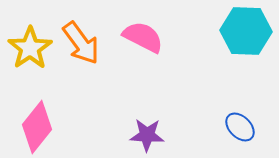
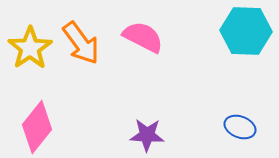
blue ellipse: rotated 24 degrees counterclockwise
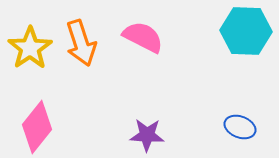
orange arrow: rotated 18 degrees clockwise
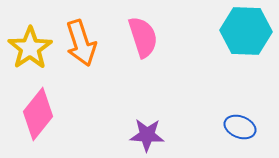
pink semicircle: rotated 45 degrees clockwise
pink diamond: moved 1 px right, 13 px up
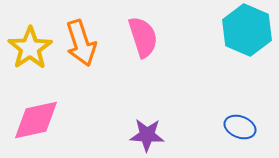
cyan hexagon: moved 1 px right, 1 px up; rotated 21 degrees clockwise
pink diamond: moved 2 px left, 6 px down; rotated 39 degrees clockwise
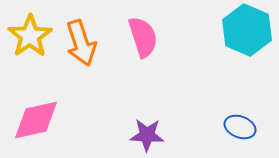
yellow star: moved 12 px up
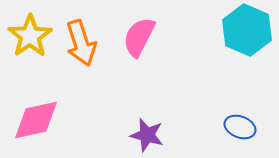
pink semicircle: moved 4 px left; rotated 135 degrees counterclockwise
purple star: rotated 12 degrees clockwise
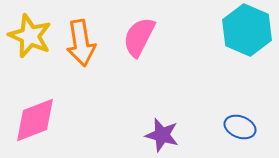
yellow star: rotated 15 degrees counterclockwise
orange arrow: rotated 9 degrees clockwise
pink diamond: moved 1 px left; rotated 9 degrees counterclockwise
purple star: moved 15 px right
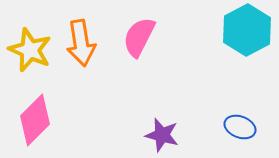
cyan hexagon: rotated 9 degrees clockwise
yellow star: moved 14 px down
pink diamond: rotated 24 degrees counterclockwise
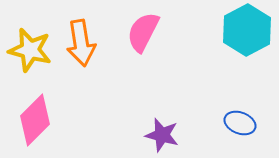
pink semicircle: moved 4 px right, 5 px up
yellow star: rotated 9 degrees counterclockwise
blue ellipse: moved 4 px up
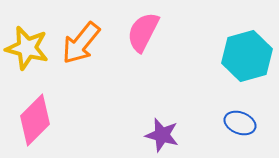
cyan hexagon: moved 26 px down; rotated 12 degrees clockwise
orange arrow: rotated 48 degrees clockwise
yellow star: moved 3 px left, 2 px up
